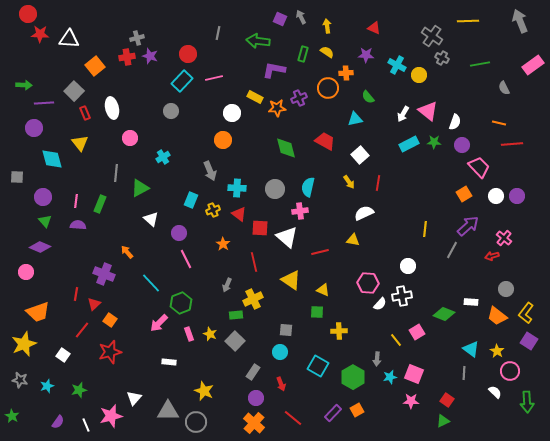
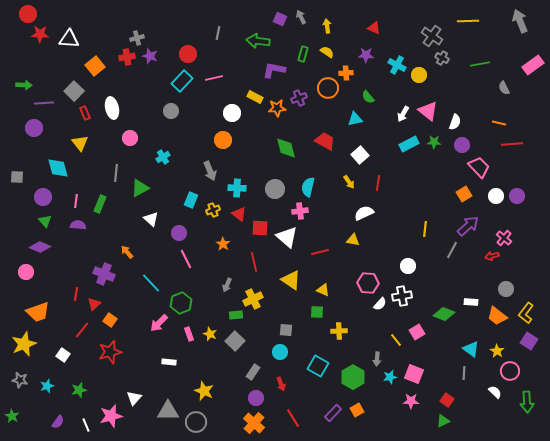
cyan diamond at (52, 159): moved 6 px right, 9 px down
red line at (293, 418): rotated 18 degrees clockwise
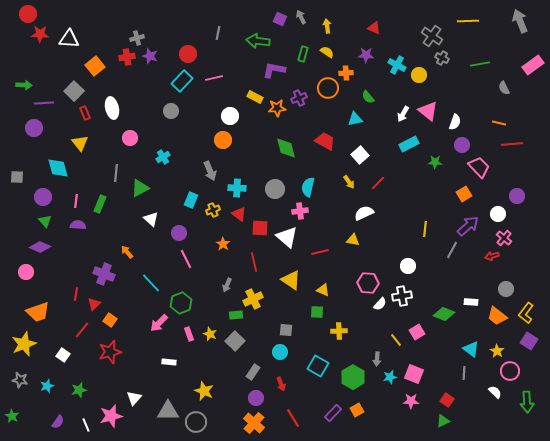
white circle at (232, 113): moved 2 px left, 3 px down
green star at (434, 142): moved 1 px right, 20 px down
red line at (378, 183): rotated 35 degrees clockwise
white circle at (496, 196): moved 2 px right, 18 px down
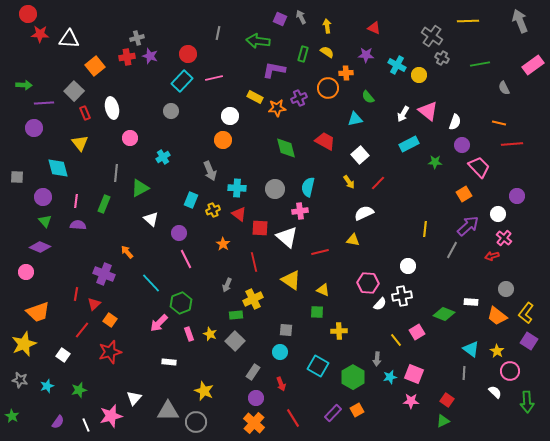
green rectangle at (100, 204): moved 4 px right
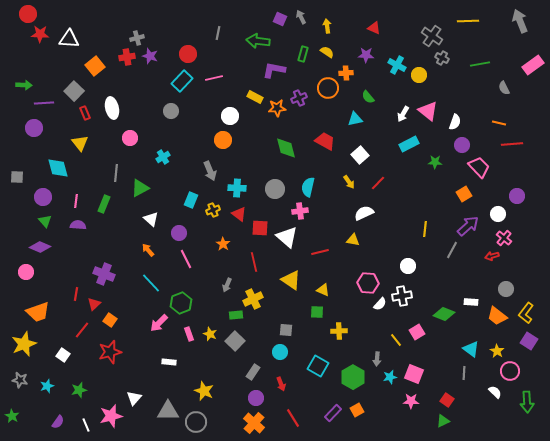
orange arrow at (127, 252): moved 21 px right, 2 px up
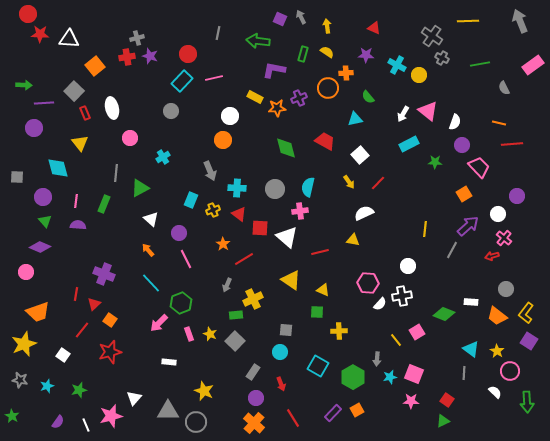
red line at (254, 262): moved 10 px left, 3 px up; rotated 72 degrees clockwise
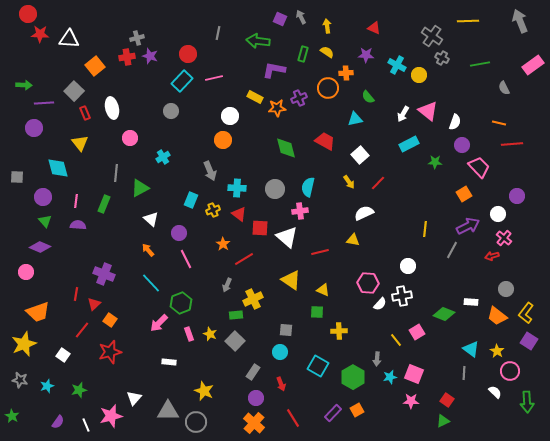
purple arrow at (468, 226): rotated 15 degrees clockwise
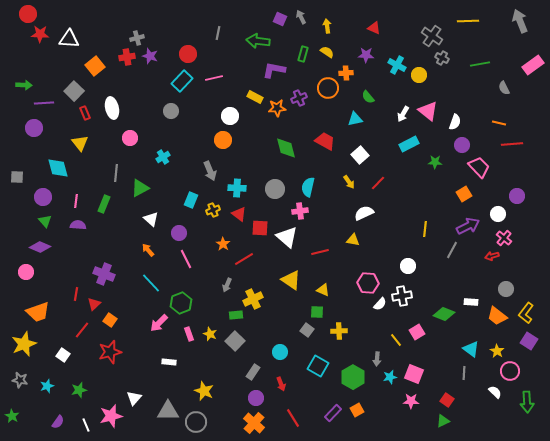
gray square at (286, 330): moved 21 px right; rotated 32 degrees clockwise
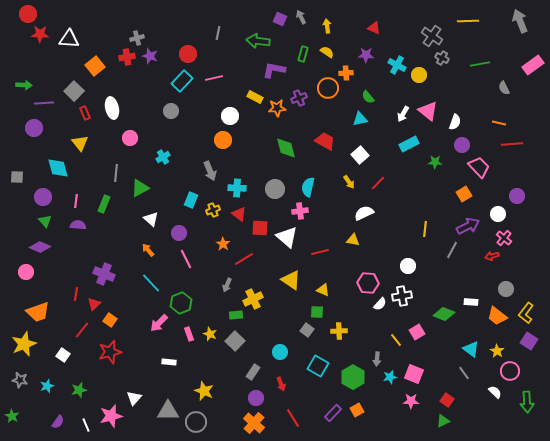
cyan triangle at (355, 119): moved 5 px right
gray line at (464, 373): rotated 40 degrees counterclockwise
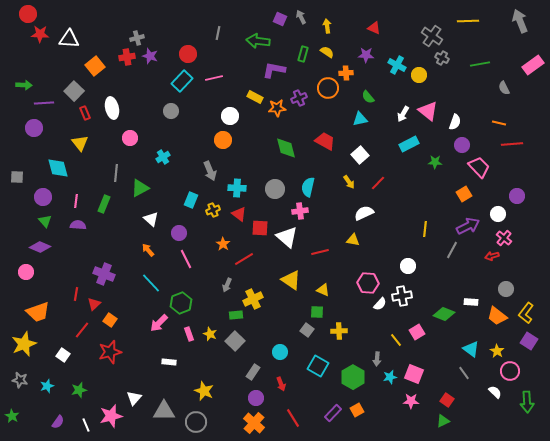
gray triangle at (168, 411): moved 4 px left
